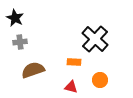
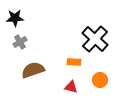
black star: rotated 30 degrees counterclockwise
gray cross: rotated 24 degrees counterclockwise
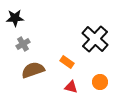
gray cross: moved 3 px right, 2 px down
orange rectangle: moved 7 px left; rotated 32 degrees clockwise
orange circle: moved 2 px down
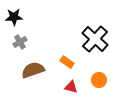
black star: moved 1 px left, 1 px up
gray cross: moved 3 px left, 2 px up
orange circle: moved 1 px left, 2 px up
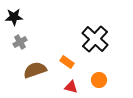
brown semicircle: moved 2 px right
